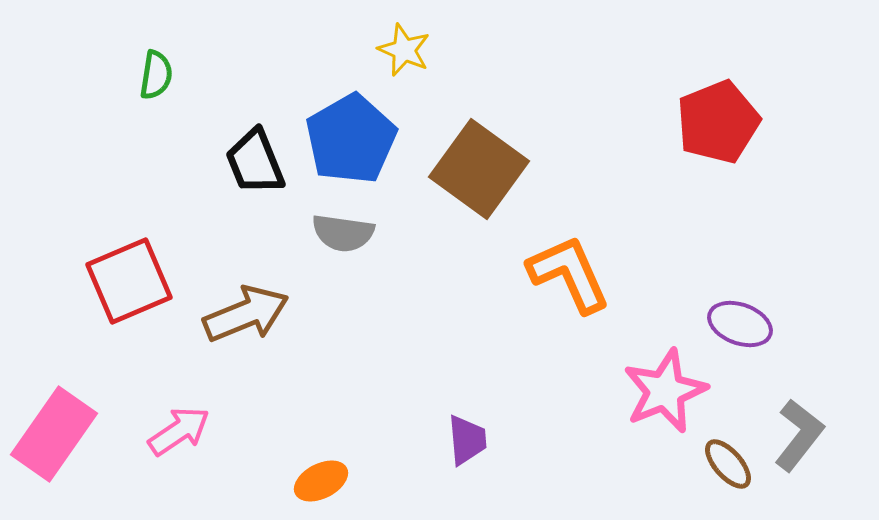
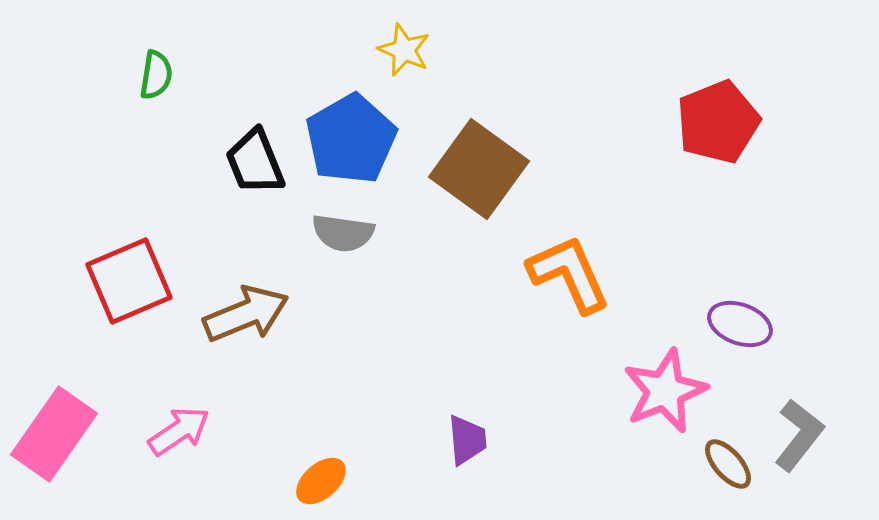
orange ellipse: rotated 14 degrees counterclockwise
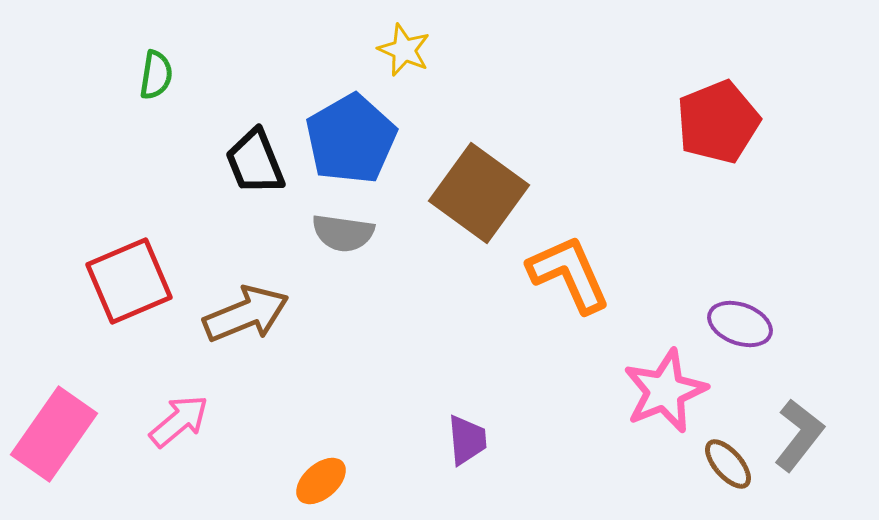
brown square: moved 24 px down
pink arrow: moved 10 px up; rotated 6 degrees counterclockwise
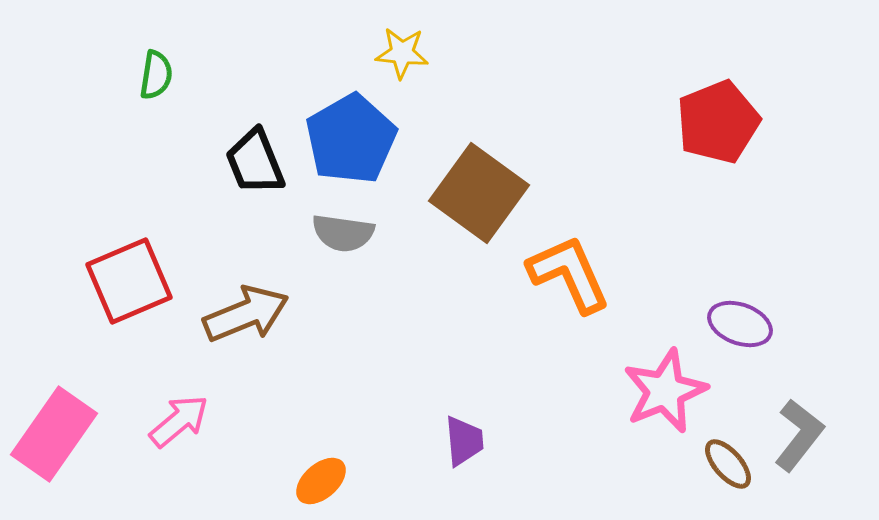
yellow star: moved 2 px left, 3 px down; rotated 18 degrees counterclockwise
purple trapezoid: moved 3 px left, 1 px down
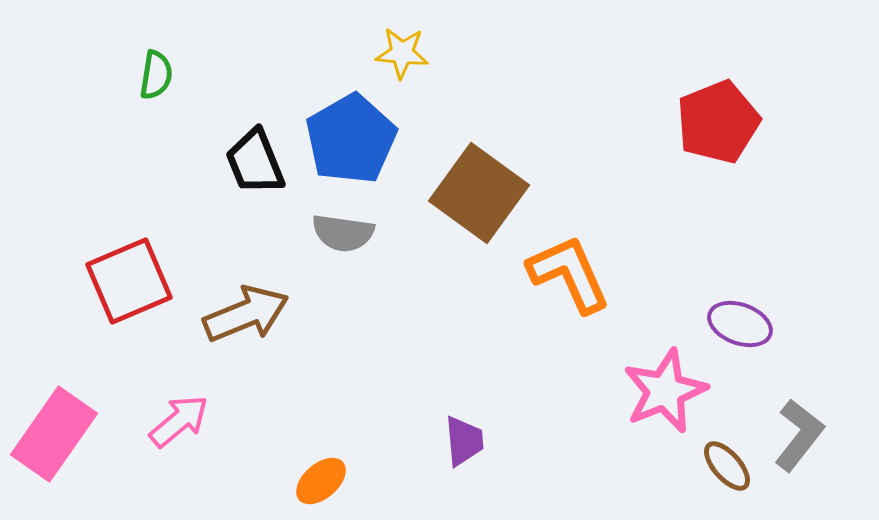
brown ellipse: moved 1 px left, 2 px down
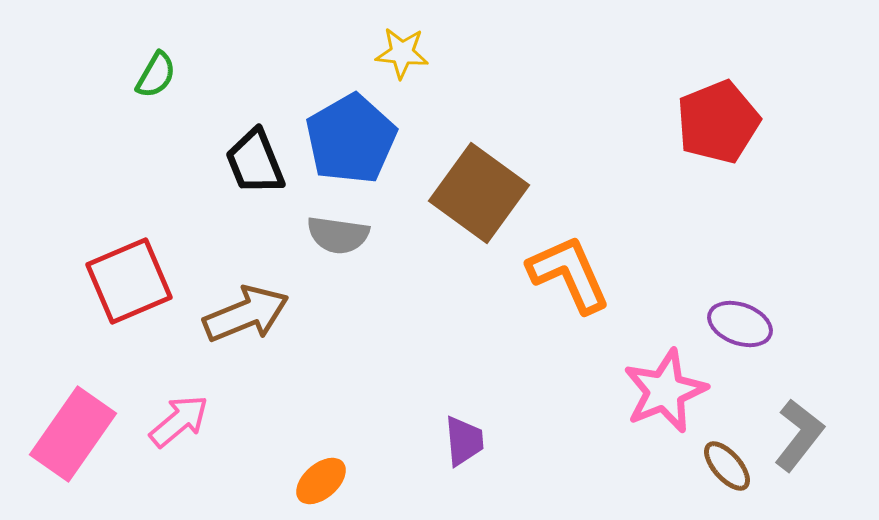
green semicircle: rotated 21 degrees clockwise
gray semicircle: moved 5 px left, 2 px down
pink rectangle: moved 19 px right
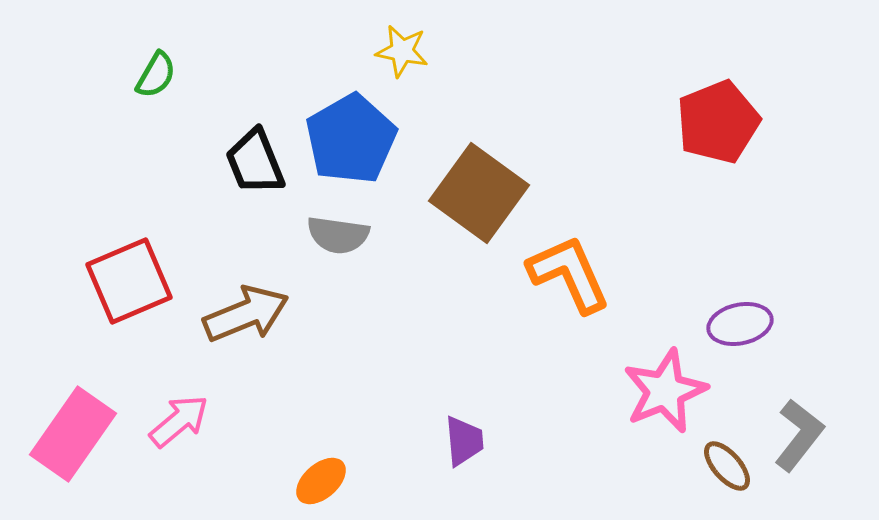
yellow star: moved 2 px up; rotated 6 degrees clockwise
purple ellipse: rotated 32 degrees counterclockwise
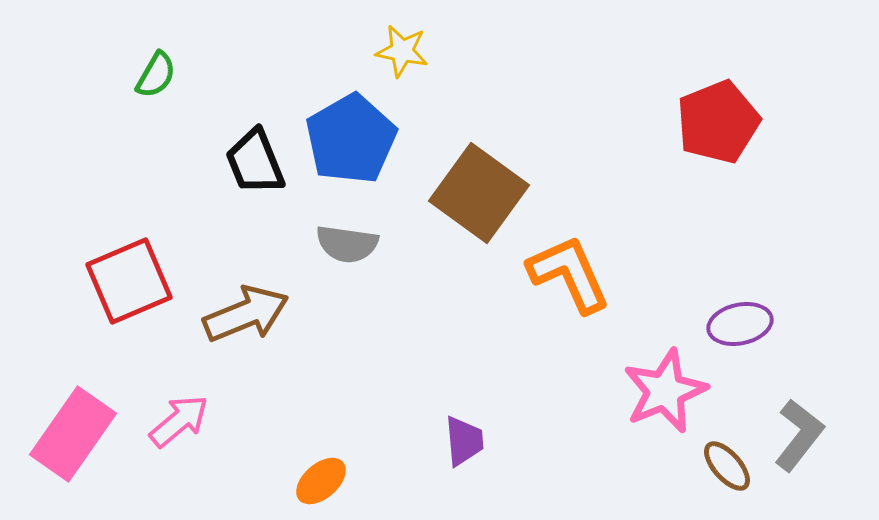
gray semicircle: moved 9 px right, 9 px down
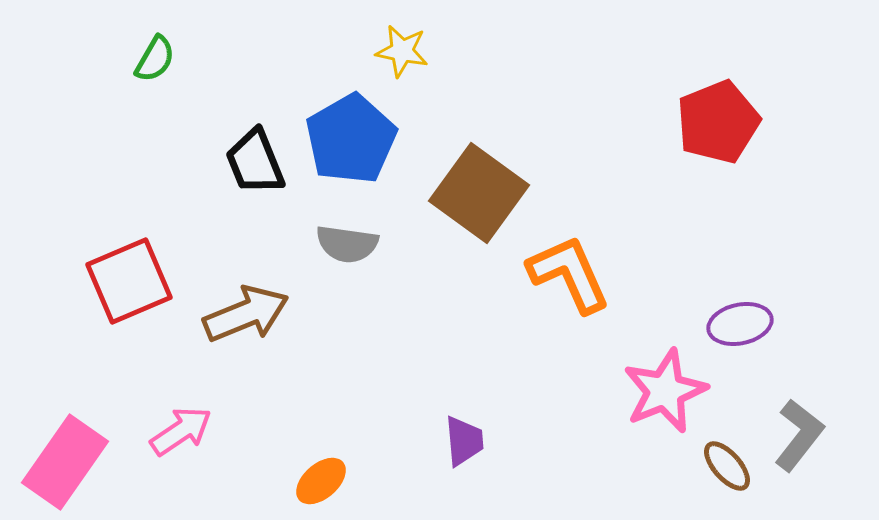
green semicircle: moved 1 px left, 16 px up
pink arrow: moved 2 px right, 10 px down; rotated 6 degrees clockwise
pink rectangle: moved 8 px left, 28 px down
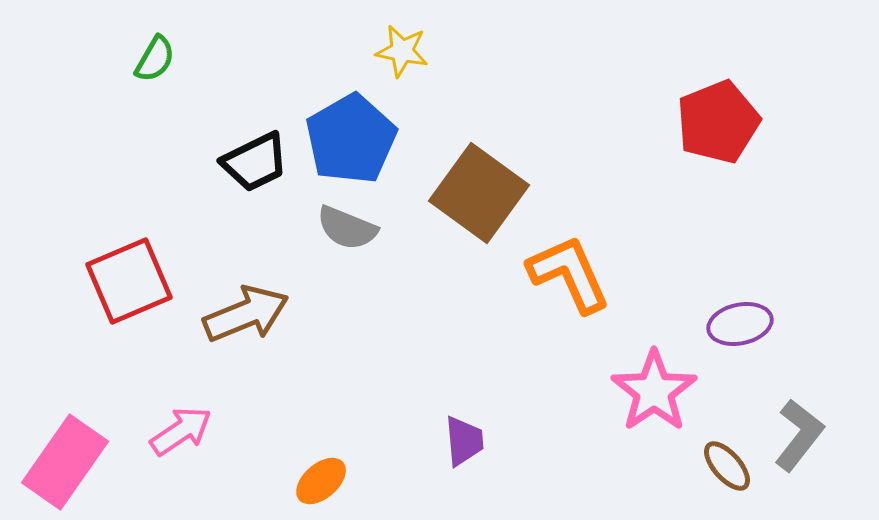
black trapezoid: rotated 94 degrees counterclockwise
gray semicircle: moved 16 px up; rotated 14 degrees clockwise
pink star: moved 11 px left; rotated 12 degrees counterclockwise
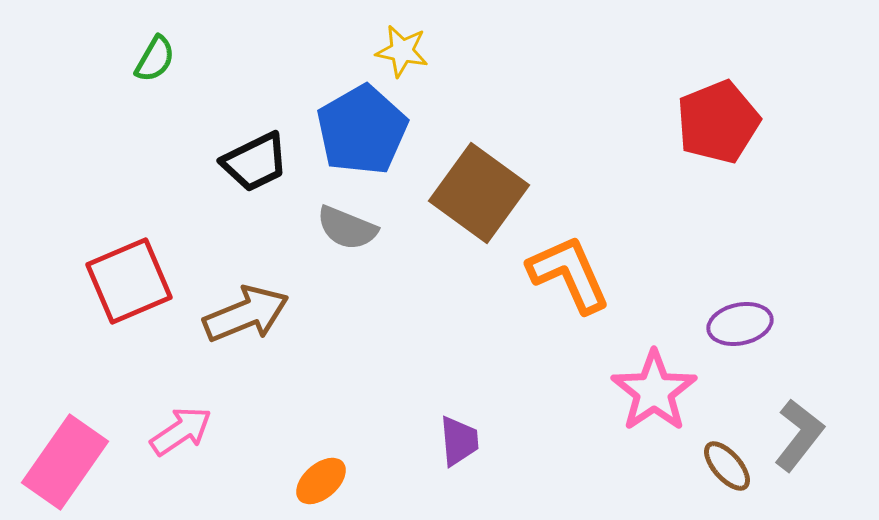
blue pentagon: moved 11 px right, 9 px up
purple trapezoid: moved 5 px left
